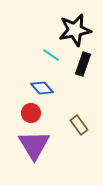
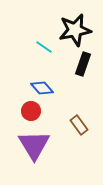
cyan line: moved 7 px left, 8 px up
red circle: moved 2 px up
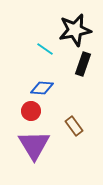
cyan line: moved 1 px right, 2 px down
blue diamond: rotated 45 degrees counterclockwise
brown rectangle: moved 5 px left, 1 px down
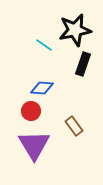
cyan line: moved 1 px left, 4 px up
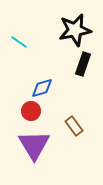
cyan line: moved 25 px left, 3 px up
blue diamond: rotated 20 degrees counterclockwise
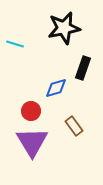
black star: moved 11 px left, 2 px up
cyan line: moved 4 px left, 2 px down; rotated 18 degrees counterclockwise
black rectangle: moved 4 px down
blue diamond: moved 14 px right
purple triangle: moved 2 px left, 3 px up
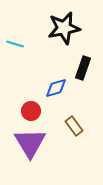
purple triangle: moved 2 px left, 1 px down
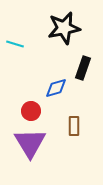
brown rectangle: rotated 36 degrees clockwise
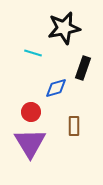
cyan line: moved 18 px right, 9 px down
red circle: moved 1 px down
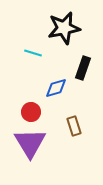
brown rectangle: rotated 18 degrees counterclockwise
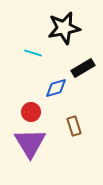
black rectangle: rotated 40 degrees clockwise
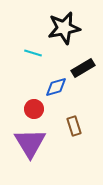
blue diamond: moved 1 px up
red circle: moved 3 px right, 3 px up
